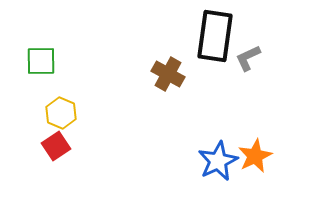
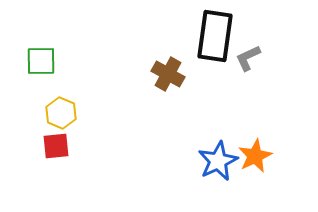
red square: rotated 28 degrees clockwise
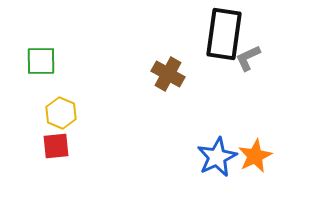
black rectangle: moved 9 px right, 2 px up
blue star: moved 1 px left, 4 px up
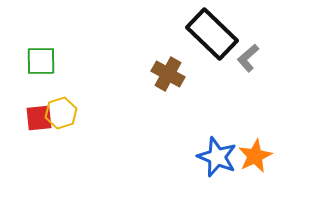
black rectangle: moved 12 px left; rotated 54 degrees counterclockwise
gray L-shape: rotated 16 degrees counterclockwise
yellow hexagon: rotated 20 degrees clockwise
red square: moved 17 px left, 28 px up
blue star: rotated 24 degrees counterclockwise
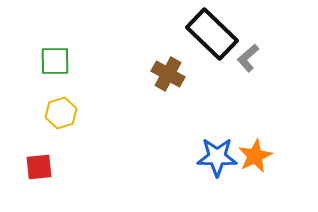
green square: moved 14 px right
red square: moved 49 px down
blue star: rotated 21 degrees counterclockwise
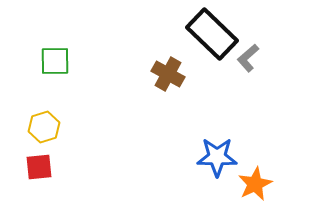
yellow hexagon: moved 17 px left, 14 px down
orange star: moved 28 px down
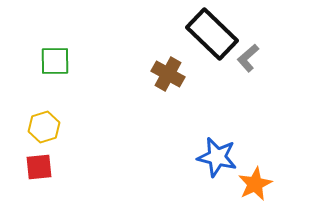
blue star: rotated 12 degrees clockwise
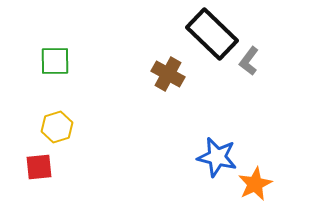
gray L-shape: moved 1 px right, 3 px down; rotated 12 degrees counterclockwise
yellow hexagon: moved 13 px right
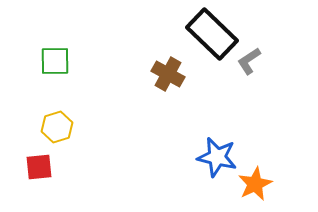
gray L-shape: rotated 20 degrees clockwise
